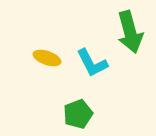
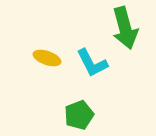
green arrow: moved 5 px left, 4 px up
green pentagon: moved 1 px right, 1 px down
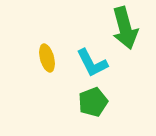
yellow ellipse: rotated 56 degrees clockwise
green pentagon: moved 14 px right, 13 px up
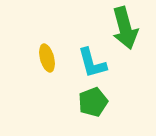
cyan L-shape: rotated 12 degrees clockwise
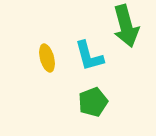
green arrow: moved 1 px right, 2 px up
cyan L-shape: moved 3 px left, 7 px up
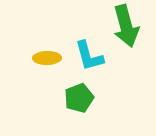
yellow ellipse: rotated 76 degrees counterclockwise
green pentagon: moved 14 px left, 4 px up
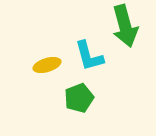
green arrow: moved 1 px left
yellow ellipse: moved 7 px down; rotated 16 degrees counterclockwise
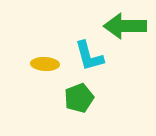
green arrow: rotated 105 degrees clockwise
yellow ellipse: moved 2 px left, 1 px up; rotated 20 degrees clockwise
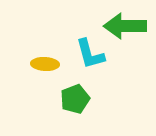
cyan L-shape: moved 1 px right, 2 px up
green pentagon: moved 4 px left, 1 px down
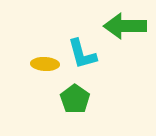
cyan L-shape: moved 8 px left
green pentagon: rotated 16 degrees counterclockwise
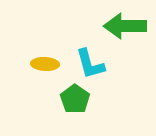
cyan L-shape: moved 8 px right, 10 px down
